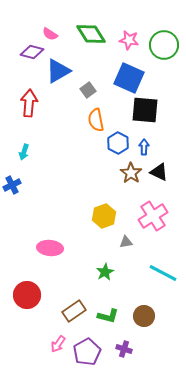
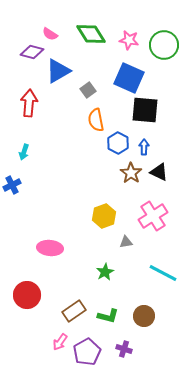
pink arrow: moved 2 px right, 2 px up
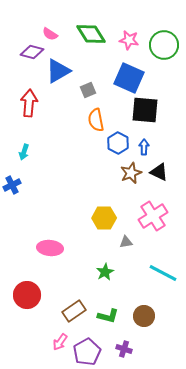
gray square: rotated 14 degrees clockwise
brown star: rotated 15 degrees clockwise
yellow hexagon: moved 2 px down; rotated 20 degrees clockwise
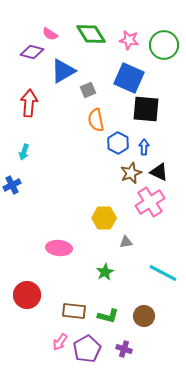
blue triangle: moved 5 px right
black square: moved 1 px right, 1 px up
pink cross: moved 3 px left, 14 px up
pink ellipse: moved 9 px right
brown rectangle: rotated 40 degrees clockwise
purple pentagon: moved 3 px up
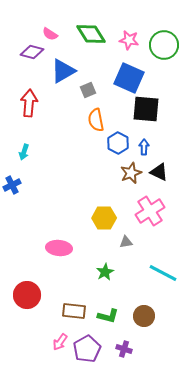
pink cross: moved 9 px down
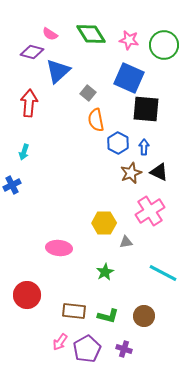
blue triangle: moved 5 px left; rotated 12 degrees counterclockwise
gray square: moved 3 px down; rotated 28 degrees counterclockwise
yellow hexagon: moved 5 px down
